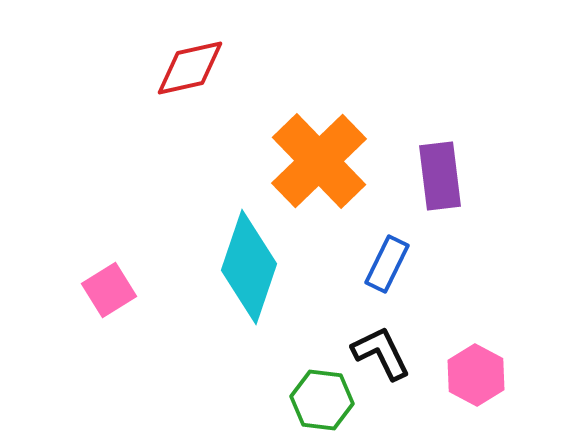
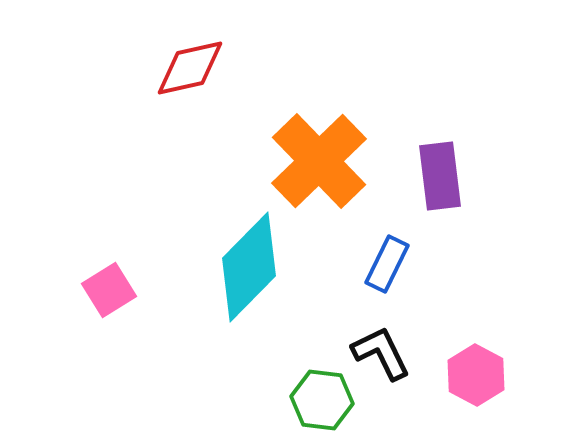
cyan diamond: rotated 26 degrees clockwise
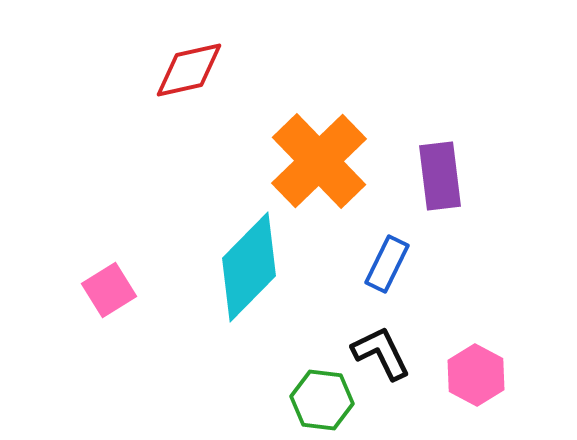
red diamond: moved 1 px left, 2 px down
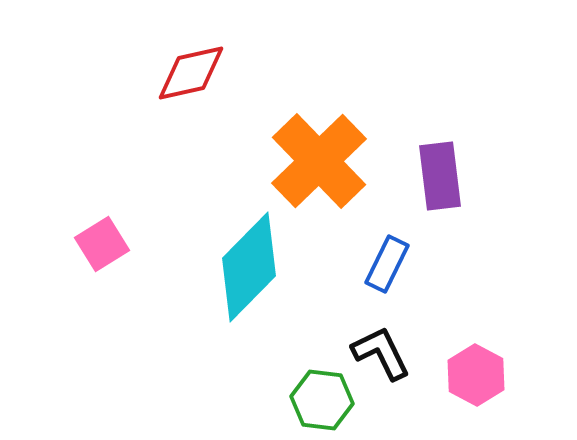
red diamond: moved 2 px right, 3 px down
pink square: moved 7 px left, 46 px up
